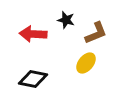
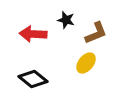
black diamond: rotated 28 degrees clockwise
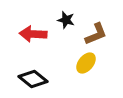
brown L-shape: moved 1 px down
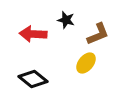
brown L-shape: moved 2 px right
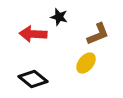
black star: moved 7 px left, 3 px up
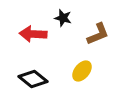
black star: moved 4 px right, 1 px down
yellow ellipse: moved 4 px left, 8 px down
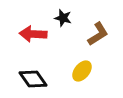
brown L-shape: rotated 10 degrees counterclockwise
black diamond: rotated 16 degrees clockwise
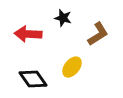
red arrow: moved 5 px left
yellow ellipse: moved 10 px left, 4 px up
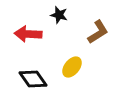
black star: moved 4 px left, 3 px up
brown L-shape: moved 2 px up
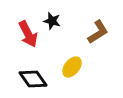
black star: moved 7 px left, 6 px down
red arrow: rotated 120 degrees counterclockwise
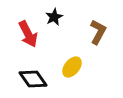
black star: moved 2 px right, 4 px up; rotated 30 degrees clockwise
brown L-shape: rotated 30 degrees counterclockwise
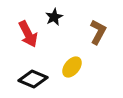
black diamond: rotated 32 degrees counterclockwise
